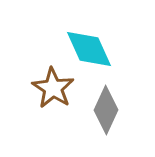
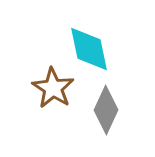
cyan diamond: rotated 12 degrees clockwise
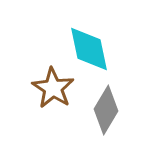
gray diamond: rotated 6 degrees clockwise
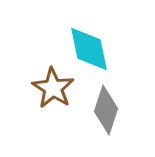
gray diamond: rotated 12 degrees counterclockwise
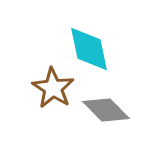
gray diamond: rotated 63 degrees counterclockwise
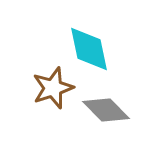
brown star: rotated 21 degrees clockwise
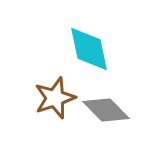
brown star: moved 2 px right, 10 px down
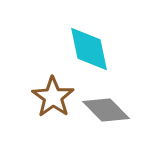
brown star: moved 2 px left, 1 px up; rotated 18 degrees counterclockwise
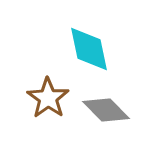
brown star: moved 5 px left, 1 px down
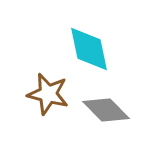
brown star: moved 4 px up; rotated 21 degrees counterclockwise
